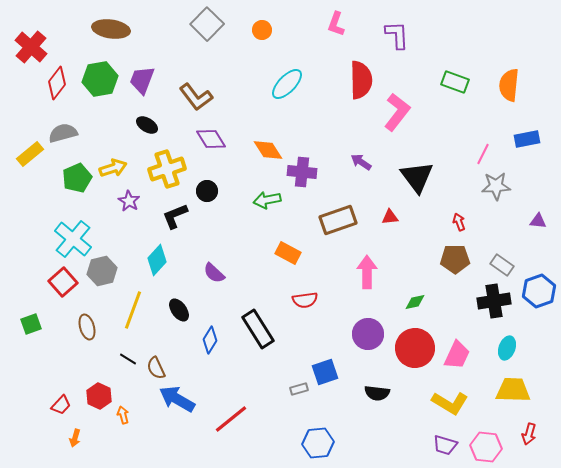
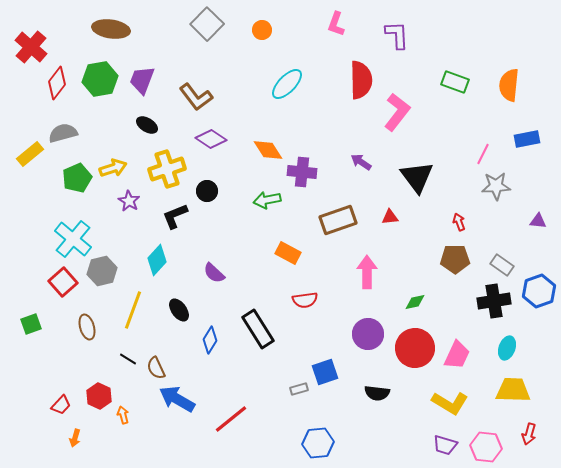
purple diamond at (211, 139): rotated 24 degrees counterclockwise
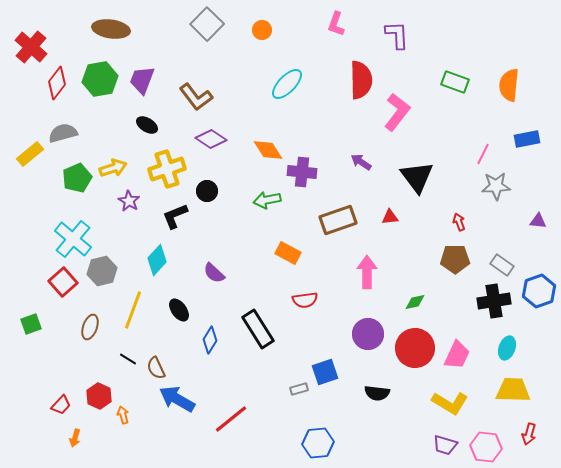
brown ellipse at (87, 327): moved 3 px right; rotated 35 degrees clockwise
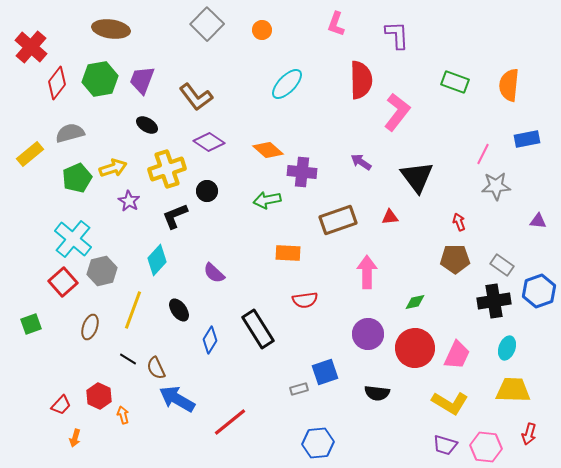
gray semicircle at (63, 133): moved 7 px right
purple diamond at (211, 139): moved 2 px left, 3 px down
orange diamond at (268, 150): rotated 16 degrees counterclockwise
orange rectangle at (288, 253): rotated 25 degrees counterclockwise
red line at (231, 419): moved 1 px left, 3 px down
